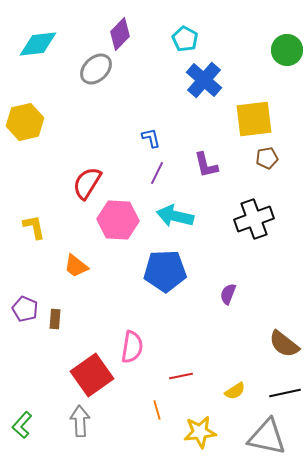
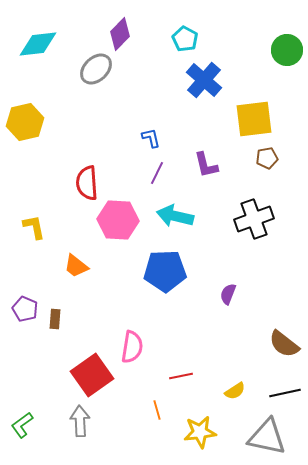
red semicircle: rotated 36 degrees counterclockwise
green L-shape: rotated 12 degrees clockwise
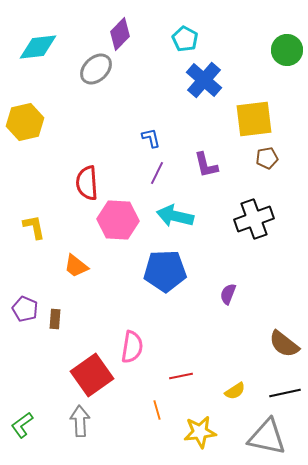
cyan diamond: moved 3 px down
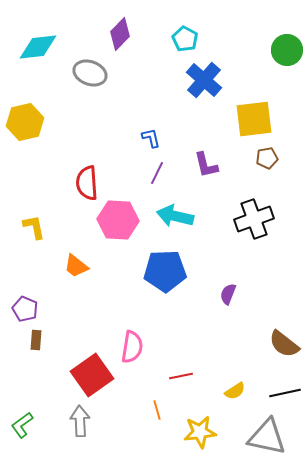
gray ellipse: moved 6 px left, 4 px down; rotated 64 degrees clockwise
brown rectangle: moved 19 px left, 21 px down
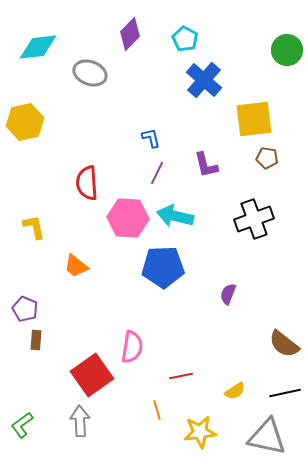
purple diamond: moved 10 px right
brown pentagon: rotated 20 degrees clockwise
pink hexagon: moved 10 px right, 2 px up
blue pentagon: moved 2 px left, 4 px up
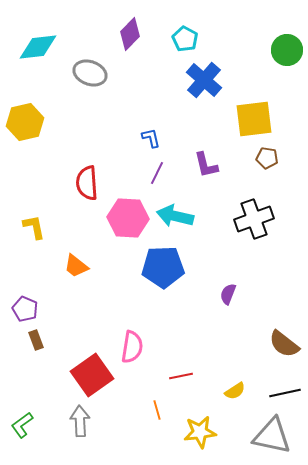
brown rectangle: rotated 24 degrees counterclockwise
gray triangle: moved 5 px right, 1 px up
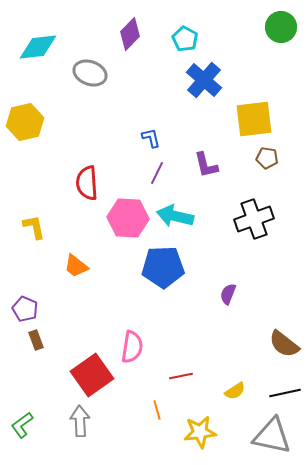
green circle: moved 6 px left, 23 px up
